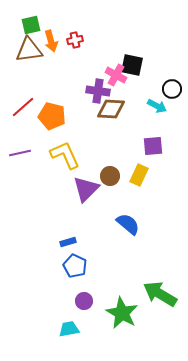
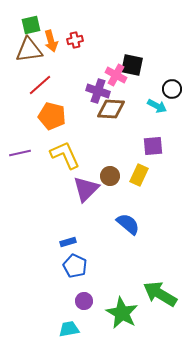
purple cross: rotated 10 degrees clockwise
red line: moved 17 px right, 22 px up
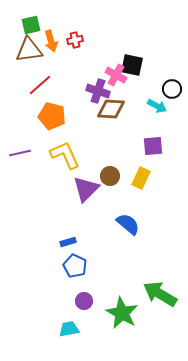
yellow rectangle: moved 2 px right, 3 px down
